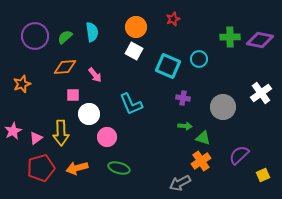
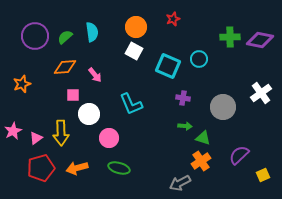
pink circle: moved 2 px right, 1 px down
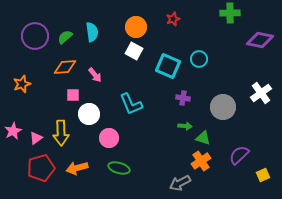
green cross: moved 24 px up
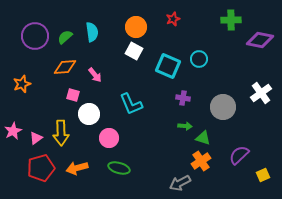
green cross: moved 1 px right, 7 px down
pink square: rotated 16 degrees clockwise
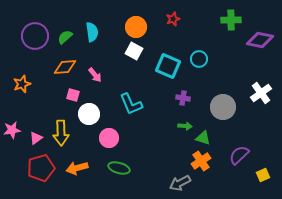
pink star: moved 1 px left, 1 px up; rotated 18 degrees clockwise
